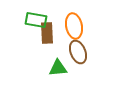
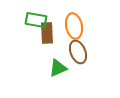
green triangle: rotated 18 degrees counterclockwise
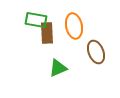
brown ellipse: moved 18 px right
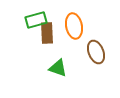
green rectangle: rotated 25 degrees counterclockwise
green triangle: rotated 42 degrees clockwise
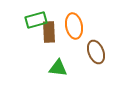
brown rectangle: moved 2 px right, 1 px up
green triangle: rotated 12 degrees counterclockwise
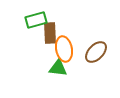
orange ellipse: moved 10 px left, 23 px down
brown rectangle: moved 1 px right, 1 px down
brown ellipse: rotated 65 degrees clockwise
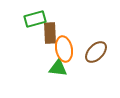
green rectangle: moved 1 px left, 1 px up
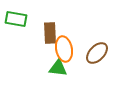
green rectangle: moved 19 px left; rotated 25 degrees clockwise
brown ellipse: moved 1 px right, 1 px down
